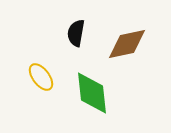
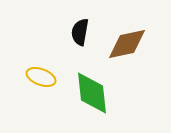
black semicircle: moved 4 px right, 1 px up
yellow ellipse: rotated 32 degrees counterclockwise
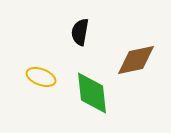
brown diamond: moved 9 px right, 16 px down
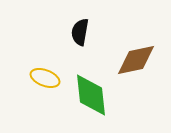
yellow ellipse: moved 4 px right, 1 px down
green diamond: moved 1 px left, 2 px down
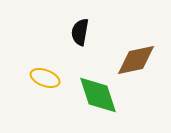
green diamond: moved 7 px right; rotated 12 degrees counterclockwise
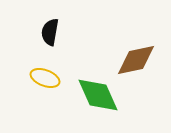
black semicircle: moved 30 px left
green diamond: rotated 6 degrees counterclockwise
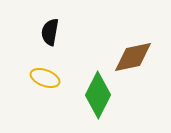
brown diamond: moved 3 px left, 3 px up
green diamond: rotated 51 degrees clockwise
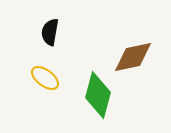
yellow ellipse: rotated 16 degrees clockwise
green diamond: rotated 12 degrees counterclockwise
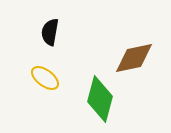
brown diamond: moved 1 px right, 1 px down
green diamond: moved 2 px right, 4 px down
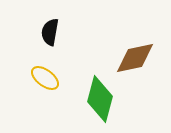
brown diamond: moved 1 px right
